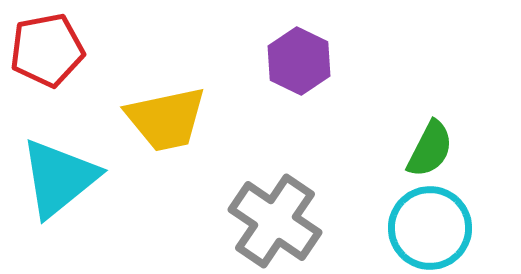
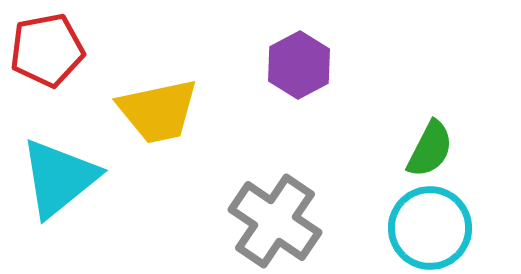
purple hexagon: moved 4 px down; rotated 6 degrees clockwise
yellow trapezoid: moved 8 px left, 8 px up
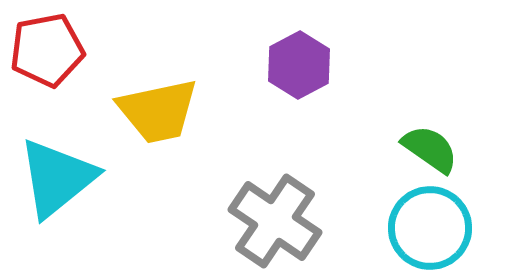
green semicircle: rotated 82 degrees counterclockwise
cyan triangle: moved 2 px left
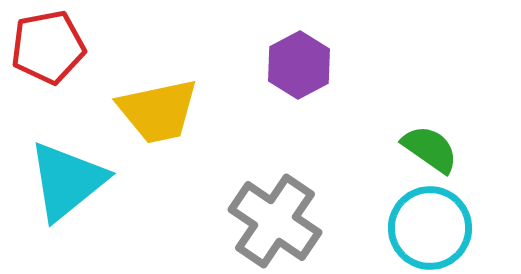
red pentagon: moved 1 px right, 3 px up
cyan triangle: moved 10 px right, 3 px down
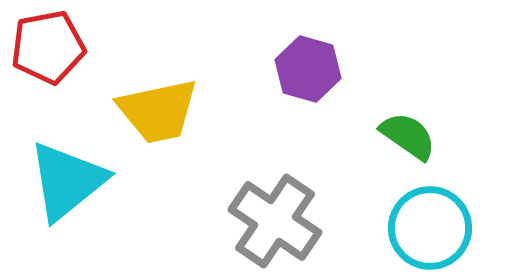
purple hexagon: moved 9 px right, 4 px down; rotated 16 degrees counterclockwise
green semicircle: moved 22 px left, 13 px up
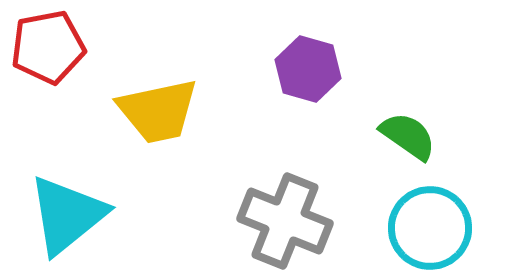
cyan triangle: moved 34 px down
gray cross: moved 10 px right; rotated 12 degrees counterclockwise
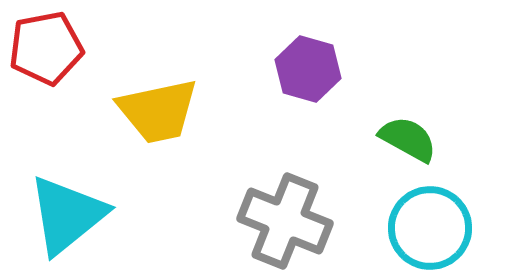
red pentagon: moved 2 px left, 1 px down
green semicircle: moved 3 px down; rotated 6 degrees counterclockwise
